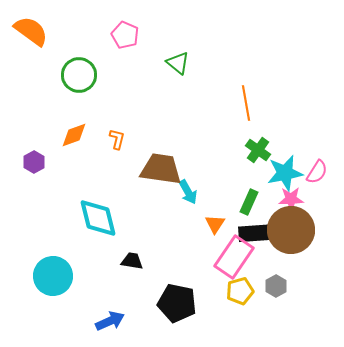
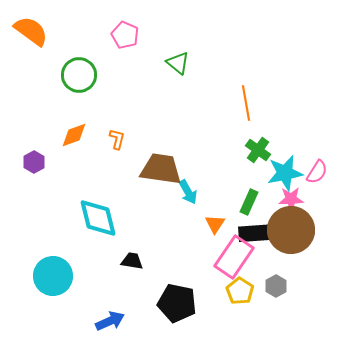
yellow pentagon: rotated 24 degrees counterclockwise
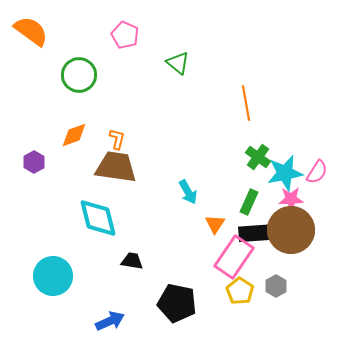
green cross: moved 7 px down
brown trapezoid: moved 45 px left, 2 px up
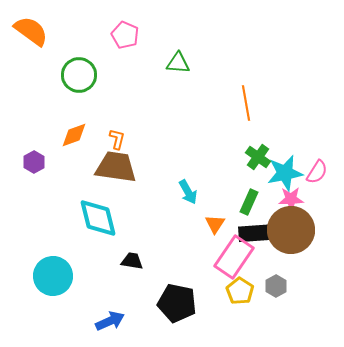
green triangle: rotated 35 degrees counterclockwise
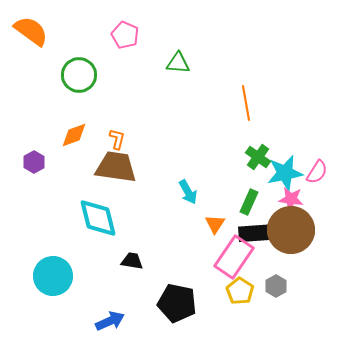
pink star: rotated 10 degrees clockwise
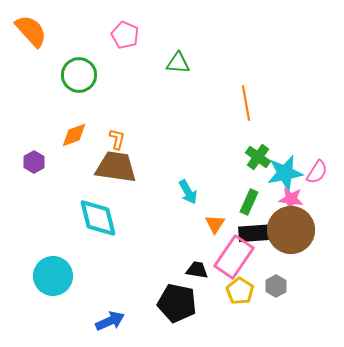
orange semicircle: rotated 12 degrees clockwise
black trapezoid: moved 65 px right, 9 px down
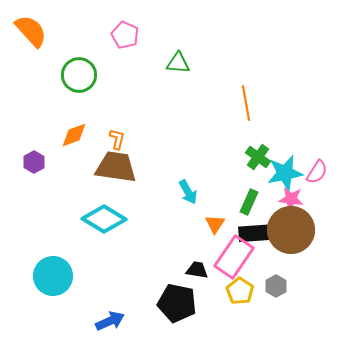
cyan diamond: moved 6 px right, 1 px down; rotated 45 degrees counterclockwise
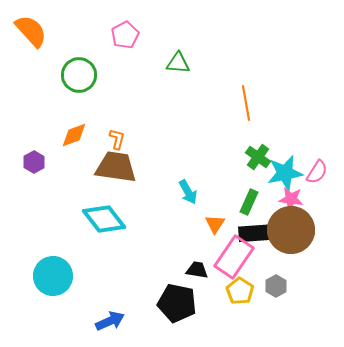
pink pentagon: rotated 20 degrees clockwise
cyan diamond: rotated 21 degrees clockwise
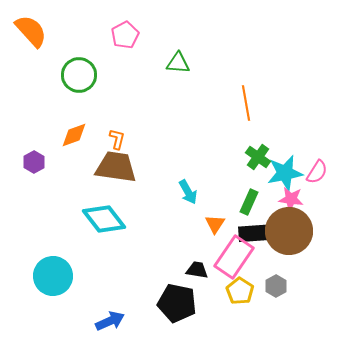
brown circle: moved 2 px left, 1 px down
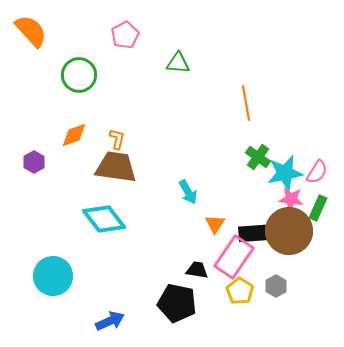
green rectangle: moved 69 px right, 6 px down
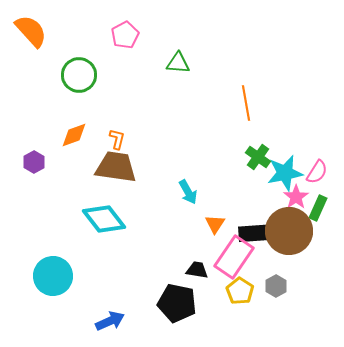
pink star: moved 5 px right, 2 px up; rotated 30 degrees clockwise
